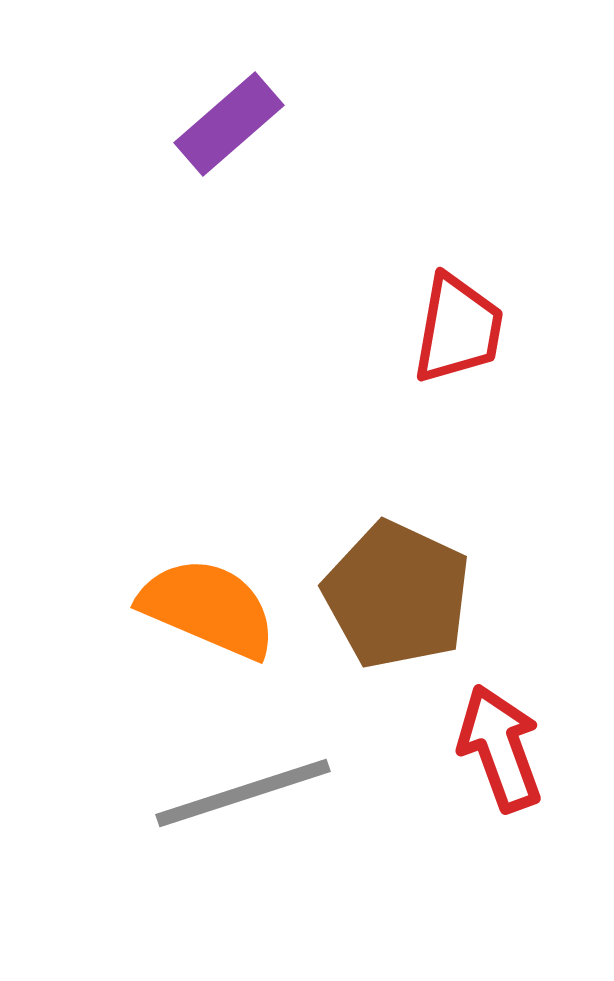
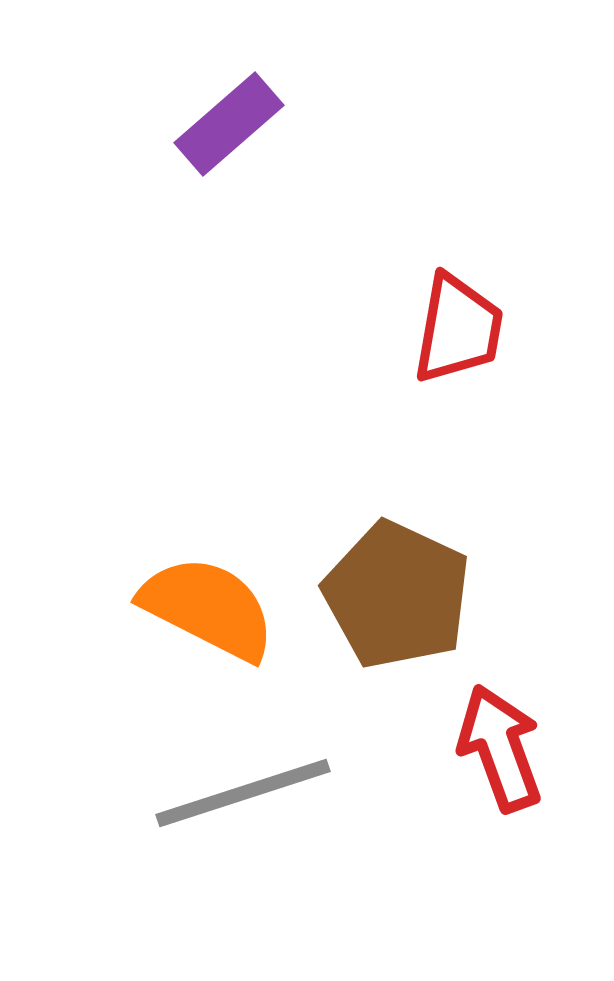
orange semicircle: rotated 4 degrees clockwise
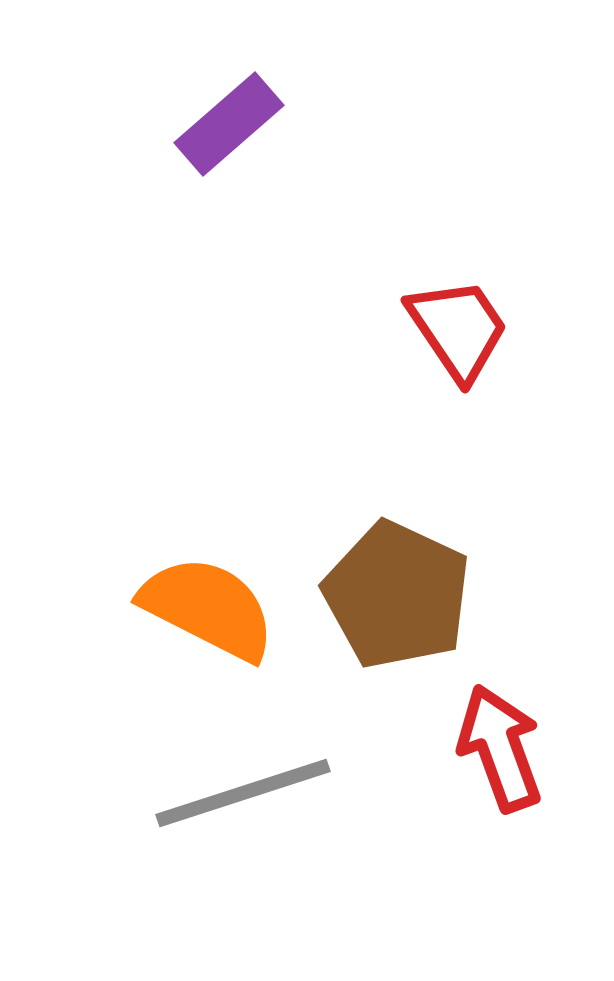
red trapezoid: rotated 44 degrees counterclockwise
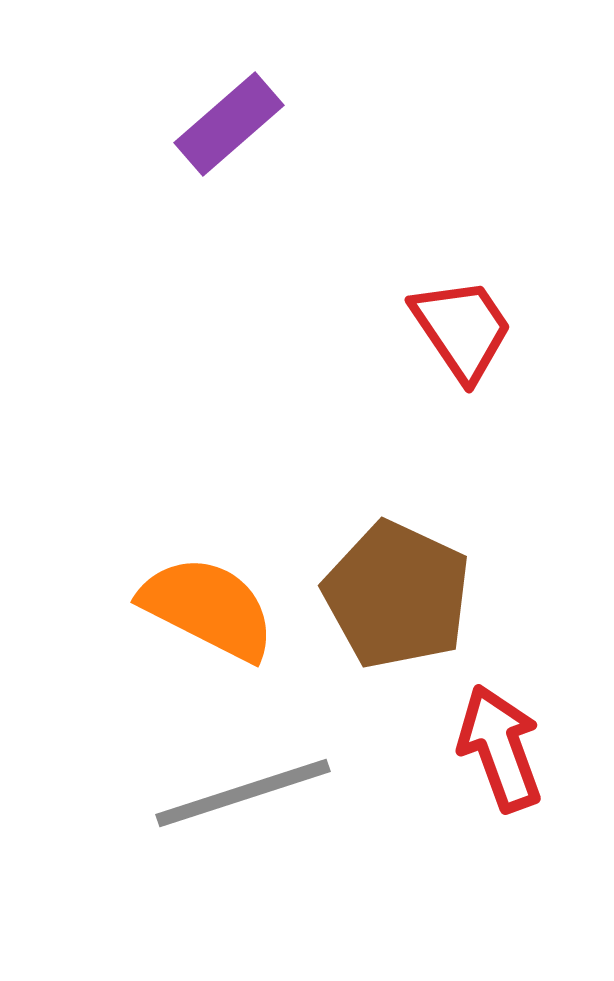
red trapezoid: moved 4 px right
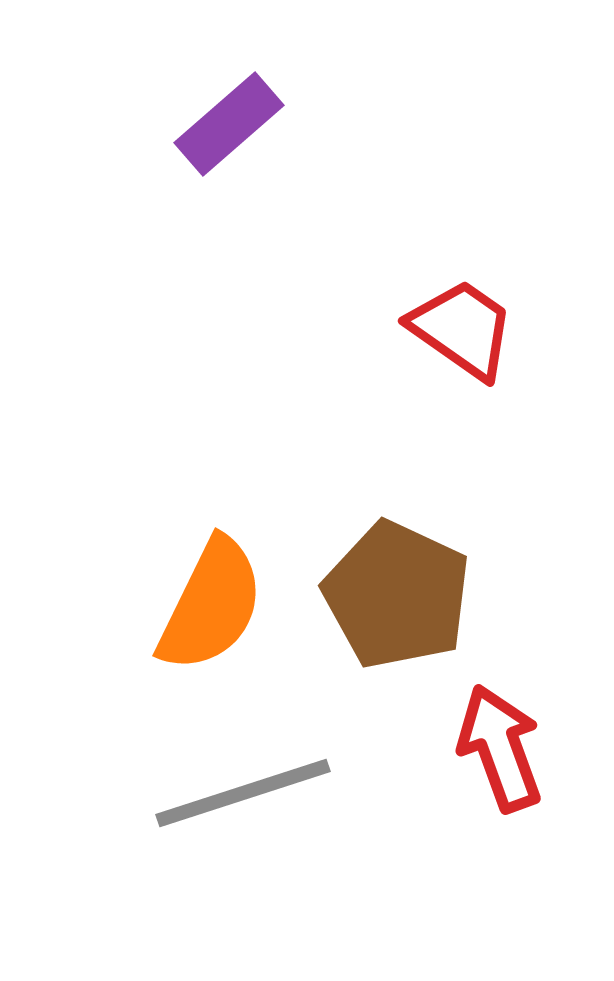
red trapezoid: rotated 21 degrees counterclockwise
orange semicircle: moved 3 px right, 3 px up; rotated 89 degrees clockwise
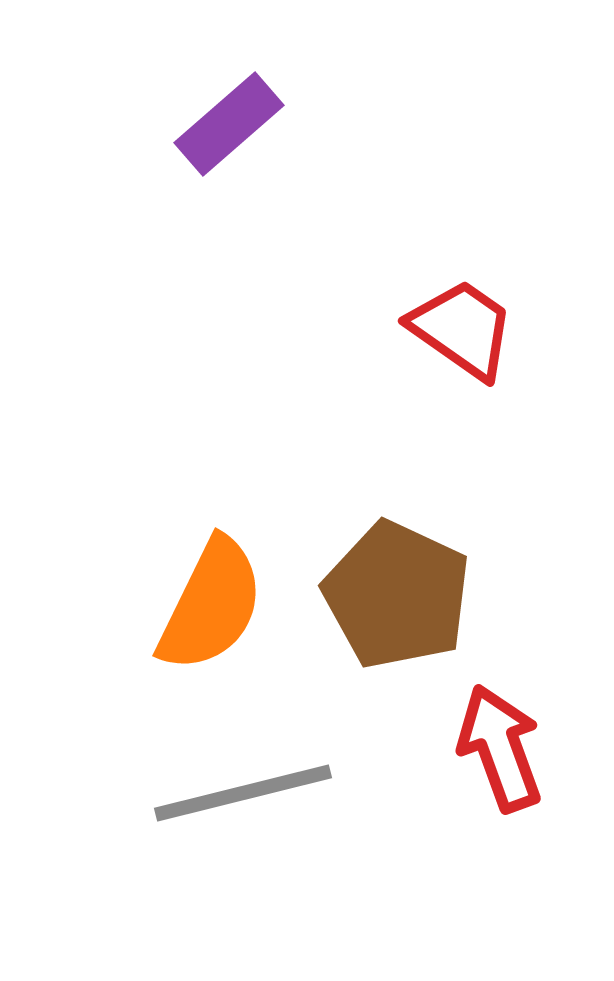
gray line: rotated 4 degrees clockwise
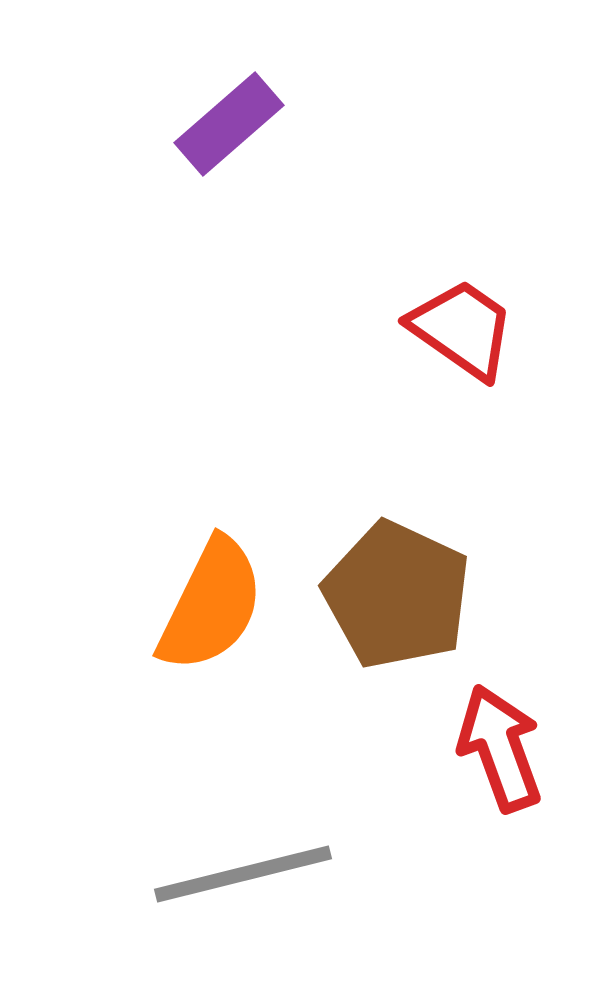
gray line: moved 81 px down
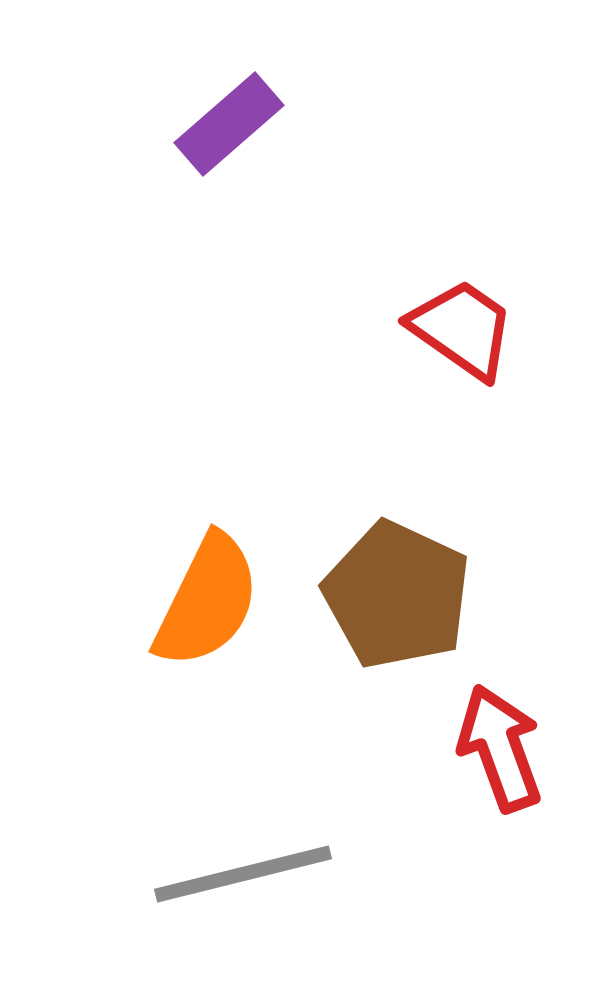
orange semicircle: moved 4 px left, 4 px up
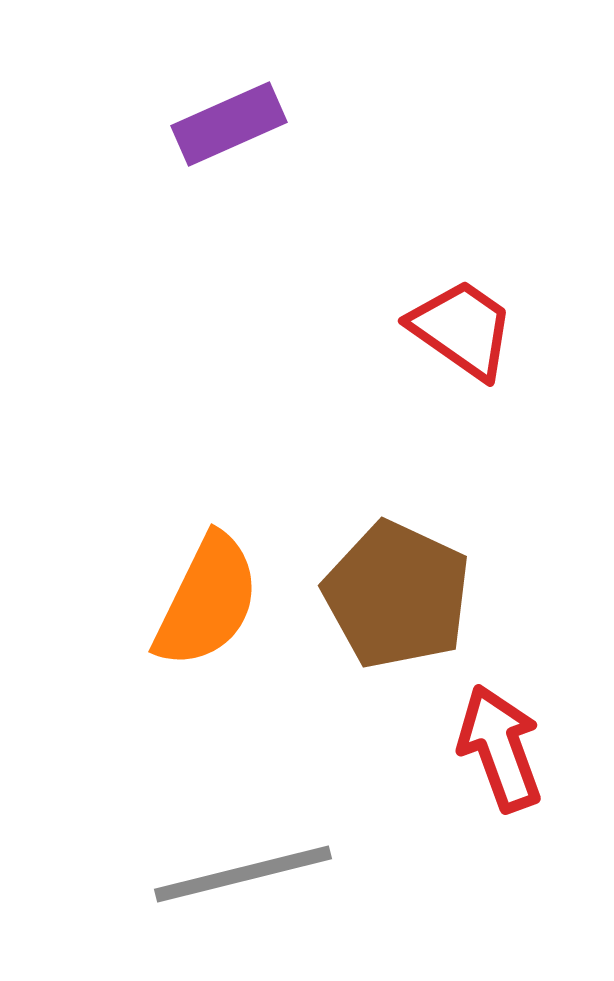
purple rectangle: rotated 17 degrees clockwise
